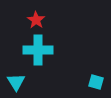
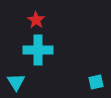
cyan square: rotated 28 degrees counterclockwise
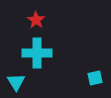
cyan cross: moved 1 px left, 3 px down
cyan square: moved 1 px left, 4 px up
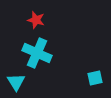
red star: rotated 18 degrees counterclockwise
cyan cross: rotated 24 degrees clockwise
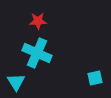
red star: moved 2 px right, 1 px down; rotated 18 degrees counterclockwise
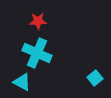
cyan square: rotated 28 degrees counterclockwise
cyan triangle: moved 6 px right; rotated 30 degrees counterclockwise
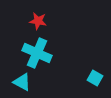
red star: rotated 12 degrees clockwise
cyan square: rotated 21 degrees counterclockwise
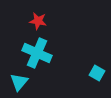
cyan square: moved 2 px right, 5 px up
cyan triangle: moved 3 px left; rotated 42 degrees clockwise
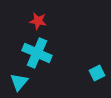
cyan square: rotated 35 degrees clockwise
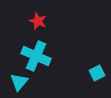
red star: rotated 12 degrees clockwise
cyan cross: moved 1 px left, 3 px down
